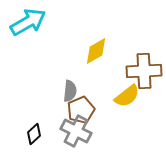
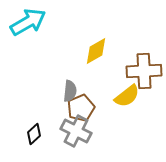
brown pentagon: moved 2 px up
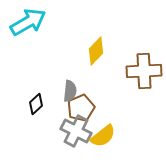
yellow diamond: rotated 16 degrees counterclockwise
yellow semicircle: moved 24 px left, 40 px down
black diamond: moved 2 px right, 30 px up
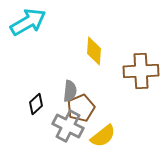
yellow diamond: moved 2 px left; rotated 40 degrees counterclockwise
brown cross: moved 3 px left
gray cross: moved 8 px left, 5 px up
